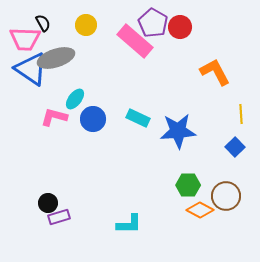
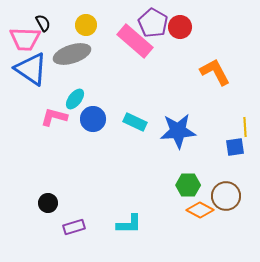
gray ellipse: moved 16 px right, 4 px up
yellow line: moved 4 px right, 13 px down
cyan rectangle: moved 3 px left, 4 px down
blue square: rotated 36 degrees clockwise
purple rectangle: moved 15 px right, 10 px down
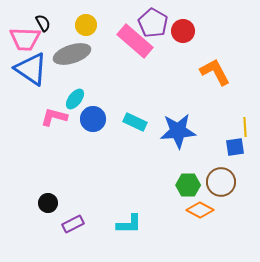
red circle: moved 3 px right, 4 px down
brown circle: moved 5 px left, 14 px up
purple rectangle: moved 1 px left, 3 px up; rotated 10 degrees counterclockwise
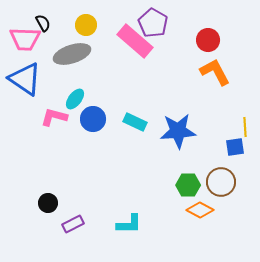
red circle: moved 25 px right, 9 px down
blue triangle: moved 6 px left, 10 px down
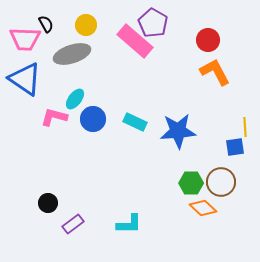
black semicircle: moved 3 px right, 1 px down
green hexagon: moved 3 px right, 2 px up
orange diamond: moved 3 px right, 2 px up; rotated 16 degrees clockwise
purple rectangle: rotated 10 degrees counterclockwise
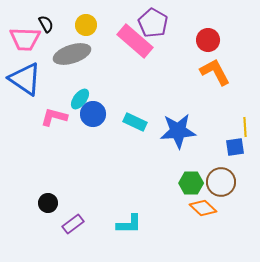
cyan ellipse: moved 5 px right
blue circle: moved 5 px up
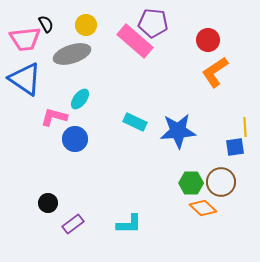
purple pentagon: rotated 24 degrees counterclockwise
pink trapezoid: rotated 8 degrees counterclockwise
orange L-shape: rotated 96 degrees counterclockwise
blue circle: moved 18 px left, 25 px down
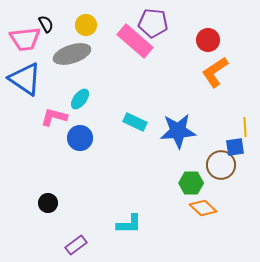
blue circle: moved 5 px right, 1 px up
brown circle: moved 17 px up
purple rectangle: moved 3 px right, 21 px down
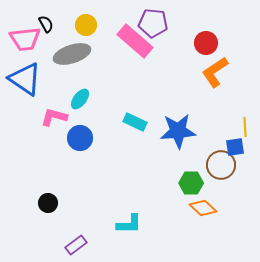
red circle: moved 2 px left, 3 px down
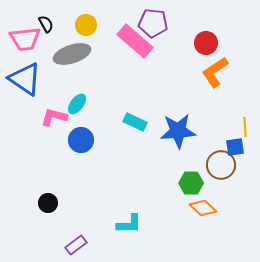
cyan ellipse: moved 3 px left, 5 px down
blue circle: moved 1 px right, 2 px down
